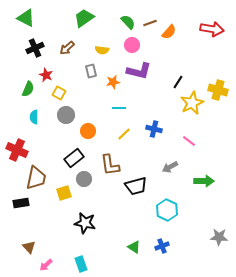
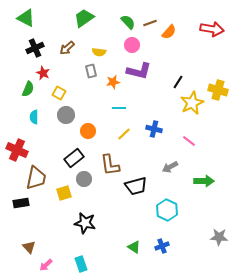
yellow semicircle at (102, 50): moved 3 px left, 2 px down
red star at (46, 75): moved 3 px left, 2 px up
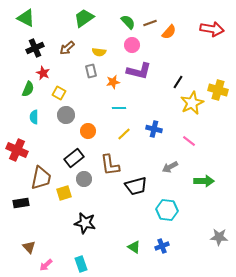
brown trapezoid at (36, 178): moved 5 px right
cyan hexagon at (167, 210): rotated 20 degrees counterclockwise
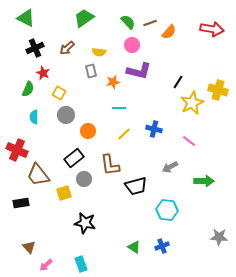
brown trapezoid at (41, 178): moved 3 px left, 3 px up; rotated 130 degrees clockwise
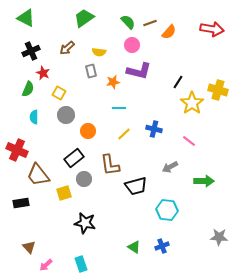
black cross at (35, 48): moved 4 px left, 3 px down
yellow star at (192, 103): rotated 10 degrees counterclockwise
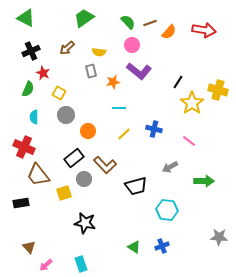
red arrow at (212, 29): moved 8 px left, 1 px down
purple L-shape at (139, 71): rotated 25 degrees clockwise
red cross at (17, 150): moved 7 px right, 3 px up
brown L-shape at (110, 165): moved 5 px left; rotated 35 degrees counterclockwise
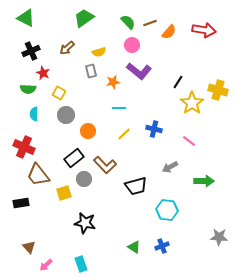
yellow semicircle at (99, 52): rotated 24 degrees counterclockwise
green semicircle at (28, 89): rotated 70 degrees clockwise
cyan semicircle at (34, 117): moved 3 px up
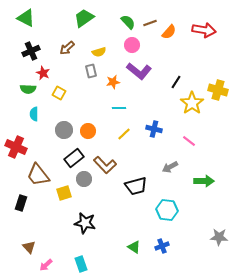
black line at (178, 82): moved 2 px left
gray circle at (66, 115): moved 2 px left, 15 px down
red cross at (24, 147): moved 8 px left
black rectangle at (21, 203): rotated 63 degrees counterclockwise
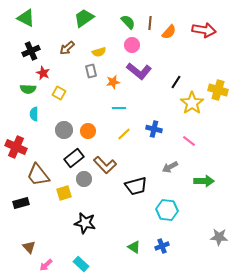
brown line at (150, 23): rotated 64 degrees counterclockwise
black rectangle at (21, 203): rotated 56 degrees clockwise
cyan rectangle at (81, 264): rotated 28 degrees counterclockwise
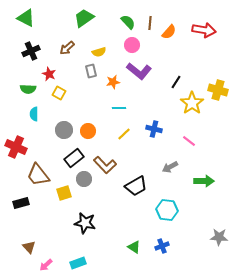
red star at (43, 73): moved 6 px right, 1 px down
black trapezoid at (136, 186): rotated 15 degrees counterclockwise
cyan rectangle at (81, 264): moved 3 px left, 1 px up; rotated 63 degrees counterclockwise
